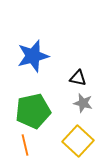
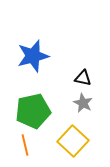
black triangle: moved 5 px right
gray star: rotated 12 degrees clockwise
yellow square: moved 5 px left
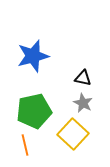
green pentagon: moved 1 px right
yellow square: moved 7 px up
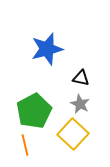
blue star: moved 14 px right, 7 px up
black triangle: moved 2 px left
gray star: moved 3 px left, 1 px down
green pentagon: rotated 16 degrees counterclockwise
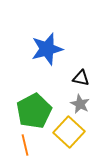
yellow square: moved 4 px left, 2 px up
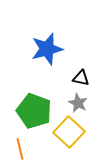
gray star: moved 2 px left, 1 px up
green pentagon: rotated 24 degrees counterclockwise
orange line: moved 5 px left, 4 px down
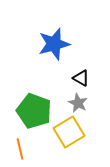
blue star: moved 7 px right, 5 px up
black triangle: rotated 18 degrees clockwise
yellow square: rotated 16 degrees clockwise
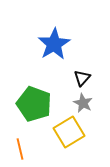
blue star: rotated 16 degrees counterclockwise
black triangle: moved 1 px right; rotated 42 degrees clockwise
gray star: moved 5 px right
green pentagon: moved 7 px up
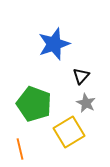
blue star: rotated 12 degrees clockwise
black triangle: moved 1 px left, 2 px up
gray star: moved 3 px right
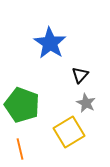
blue star: moved 4 px left, 1 px up; rotated 20 degrees counterclockwise
black triangle: moved 1 px left, 1 px up
green pentagon: moved 12 px left, 1 px down
